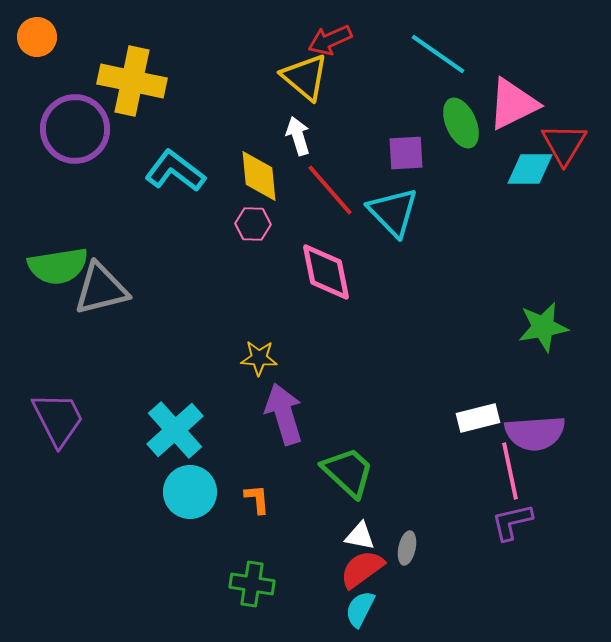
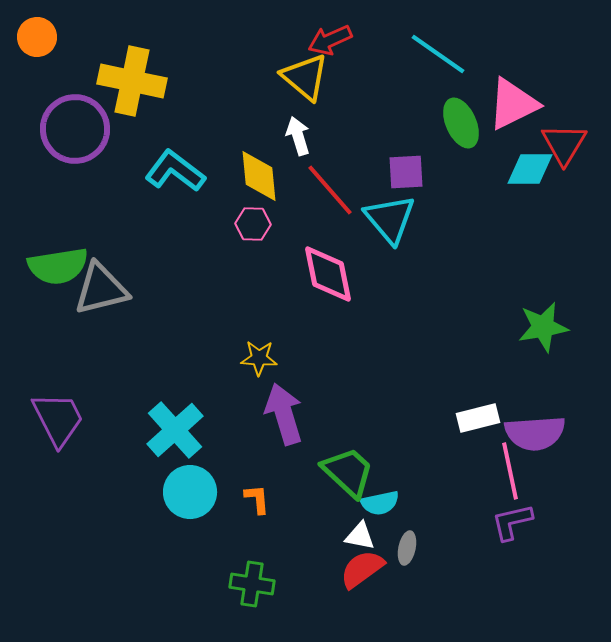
purple square: moved 19 px down
cyan triangle: moved 3 px left, 7 px down; rotated 4 degrees clockwise
pink diamond: moved 2 px right, 2 px down
cyan semicircle: moved 20 px right, 106 px up; rotated 129 degrees counterclockwise
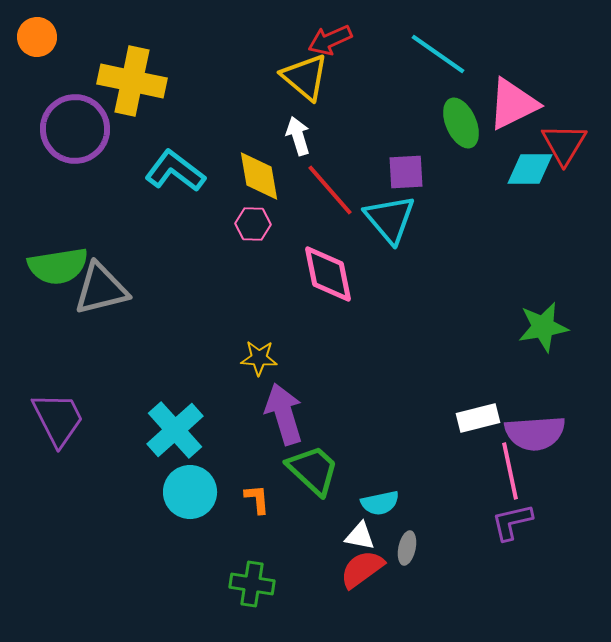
yellow diamond: rotated 4 degrees counterclockwise
green trapezoid: moved 35 px left, 2 px up
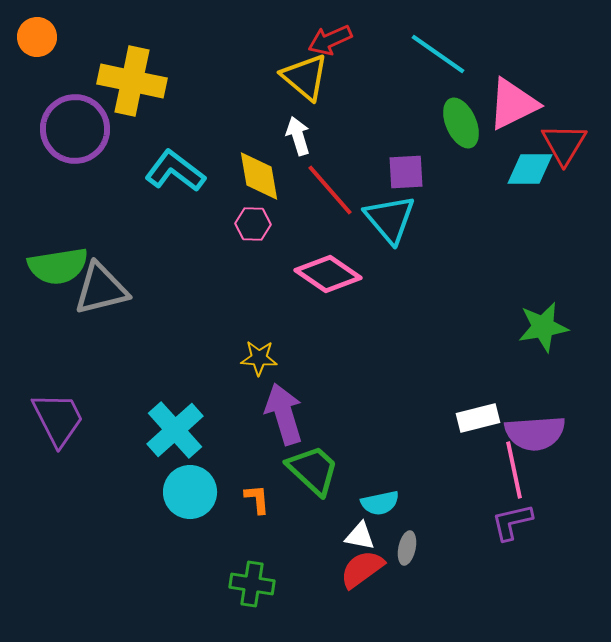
pink diamond: rotated 44 degrees counterclockwise
pink line: moved 4 px right, 1 px up
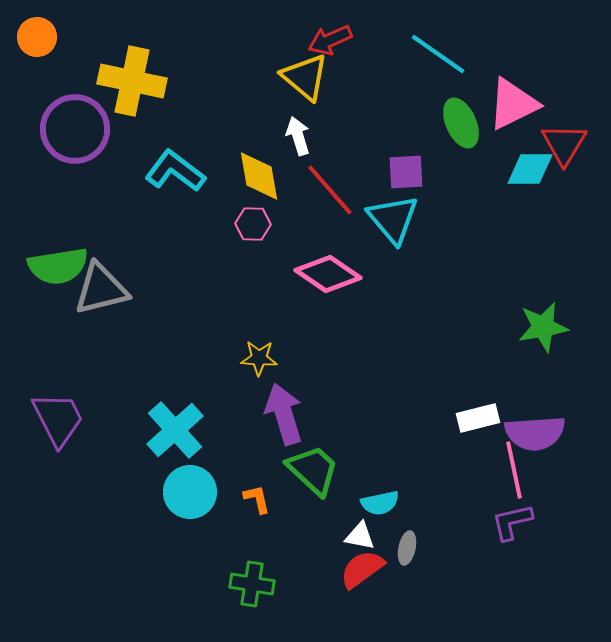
cyan triangle: moved 3 px right
orange L-shape: rotated 8 degrees counterclockwise
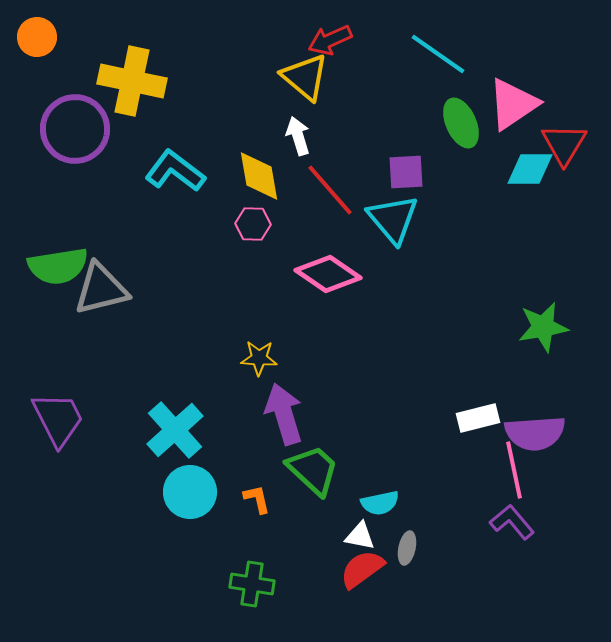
pink triangle: rotated 8 degrees counterclockwise
purple L-shape: rotated 63 degrees clockwise
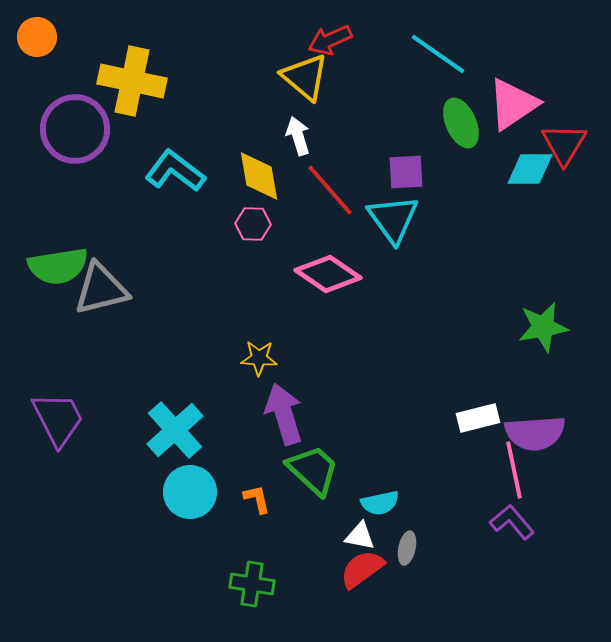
cyan triangle: rotated 4 degrees clockwise
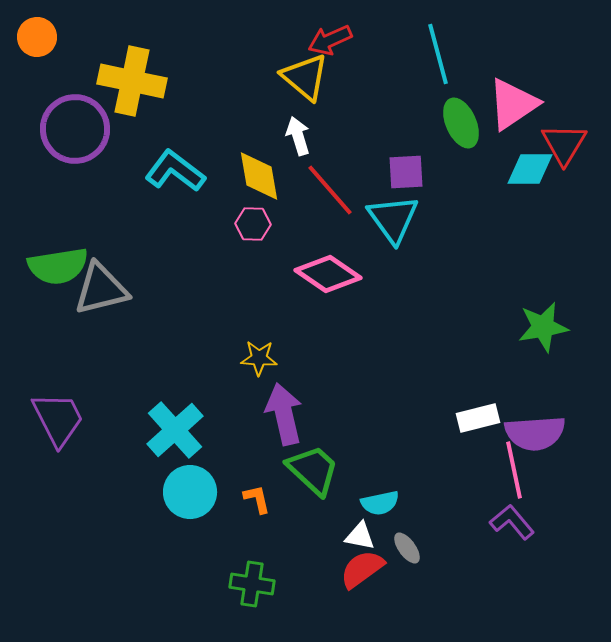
cyan line: rotated 40 degrees clockwise
purple arrow: rotated 4 degrees clockwise
gray ellipse: rotated 48 degrees counterclockwise
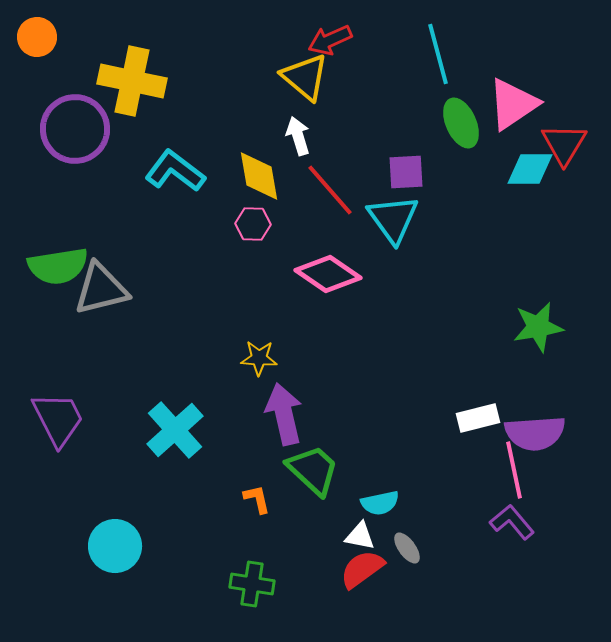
green star: moved 5 px left
cyan circle: moved 75 px left, 54 px down
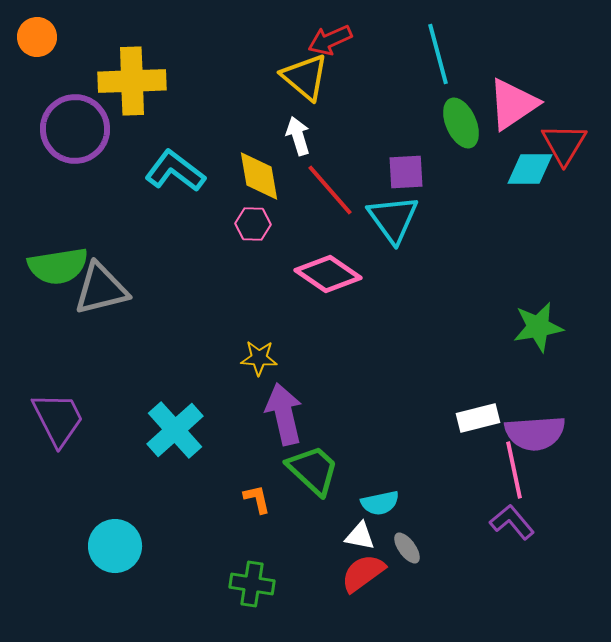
yellow cross: rotated 14 degrees counterclockwise
red semicircle: moved 1 px right, 4 px down
